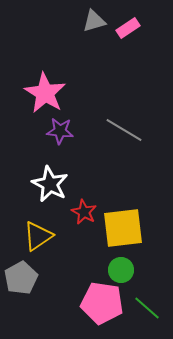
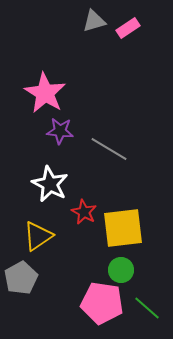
gray line: moved 15 px left, 19 px down
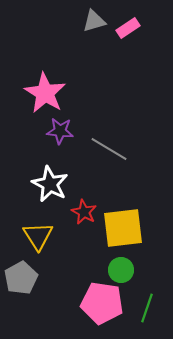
yellow triangle: rotated 28 degrees counterclockwise
green line: rotated 68 degrees clockwise
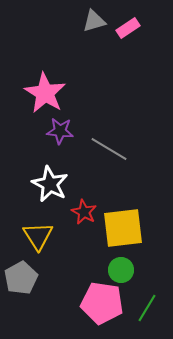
green line: rotated 12 degrees clockwise
